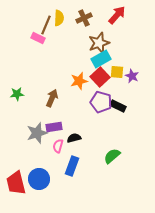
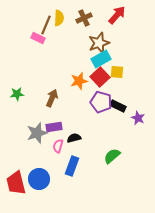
purple star: moved 6 px right, 42 px down
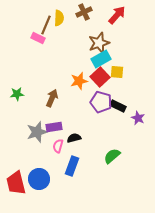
brown cross: moved 6 px up
gray star: moved 1 px up
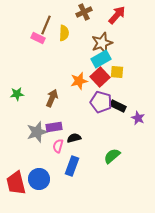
yellow semicircle: moved 5 px right, 15 px down
brown star: moved 3 px right
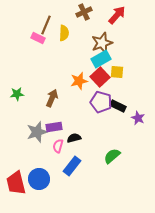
blue rectangle: rotated 18 degrees clockwise
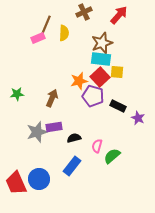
red arrow: moved 2 px right
pink rectangle: rotated 48 degrees counterclockwise
cyan rectangle: rotated 36 degrees clockwise
purple pentagon: moved 8 px left, 6 px up
pink semicircle: moved 39 px right
red trapezoid: rotated 10 degrees counterclockwise
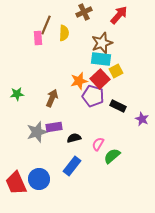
pink rectangle: rotated 72 degrees counterclockwise
yellow square: moved 1 px left, 1 px up; rotated 32 degrees counterclockwise
red square: moved 2 px down
purple star: moved 4 px right, 1 px down
pink semicircle: moved 1 px right, 2 px up; rotated 16 degrees clockwise
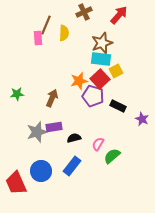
blue circle: moved 2 px right, 8 px up
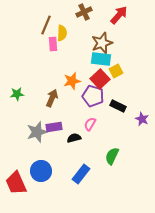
yellow semicircle: moved 2 px left
pink rectangle: moved 15 px right, 6 px down
orange star: moved 7 px left
pink semicircle: moved 8 px left, 20 px up
green semicircle: rotated 24 degrees counterclockwise
blue rectangle: moved 9 px right, 8 px down
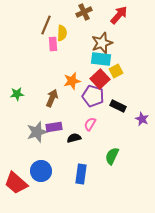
blue rectangle: rotated 30 degrees counterclockwise
red trapezoid: rotated 25 degrees counterclockwise
